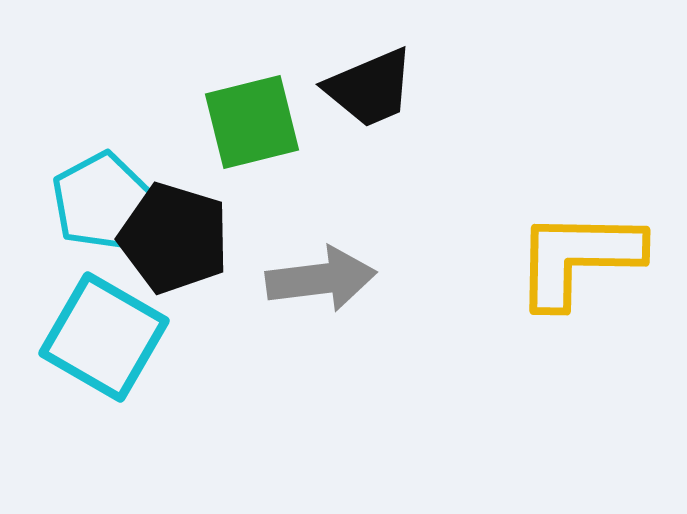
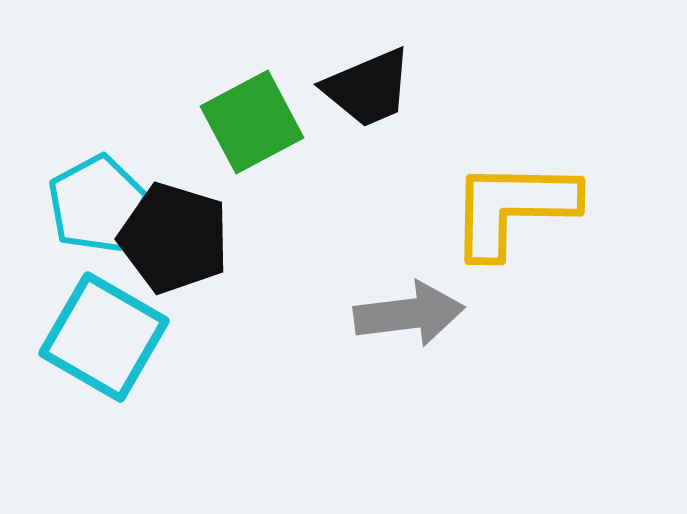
black trapezoid: moved 2 px left
green square: rotated 14 degrees counterclockwise
cyan pentagon: moved 4 px left, 3 px down
yellow L-shape: moved 65 px left, 50 px up
gray arrow: moved 88 px right, 35 px down
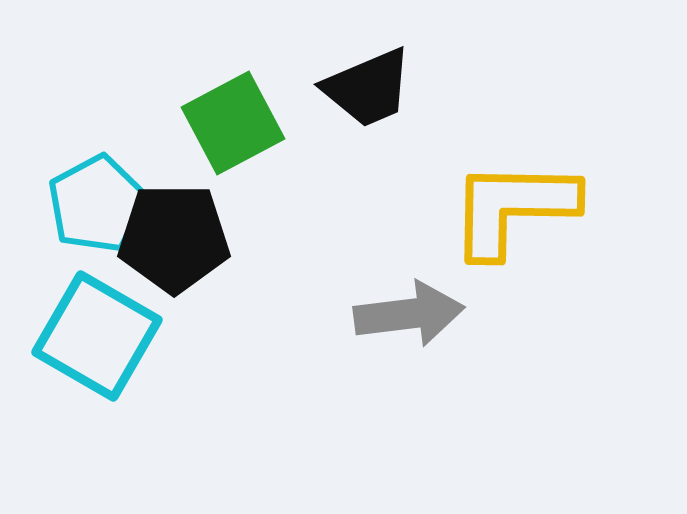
green square: moved 19 px left, 1 px down
black pentagon: rotated 17 degrees counterclockwise
cyan square: moved 7 px left, 1 px up
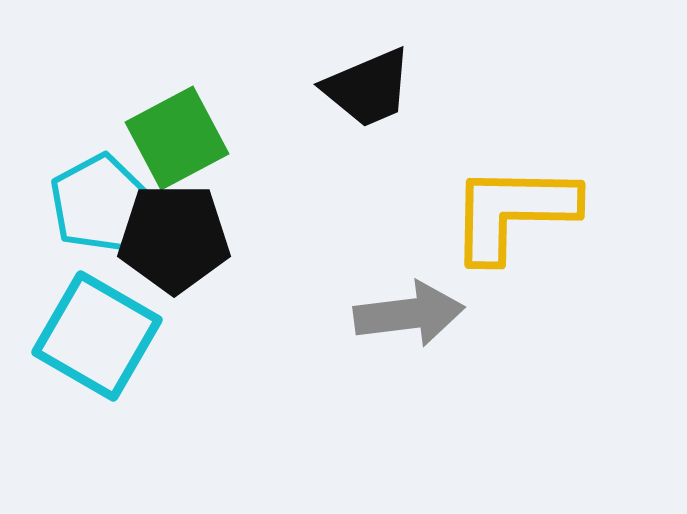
green square: moved 56 px left, 15 px down
cyan pentagon: moved 2 px right, 1 px up
yellow L-shape: moved 4 px down
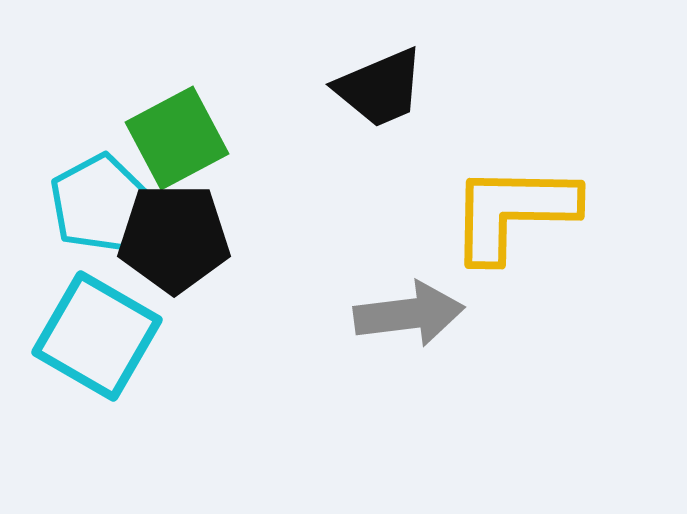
black trapezoid: moved 12 px right
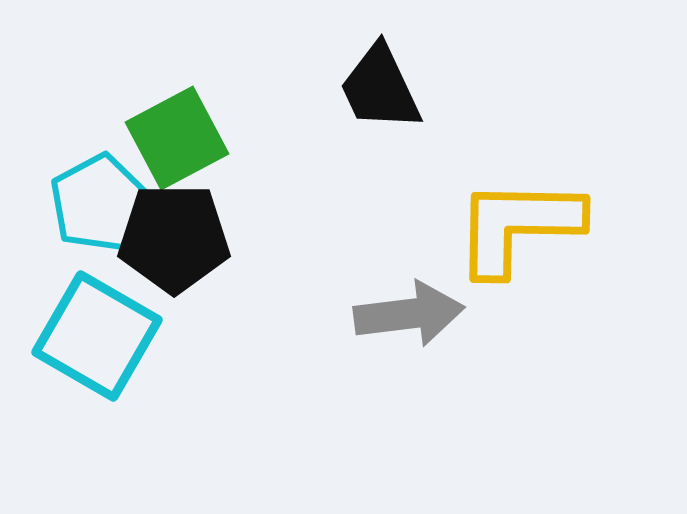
black trapezoid: rotated 88 degrees clockwise
yellow L-shape: moved 5 px right, 14 px down
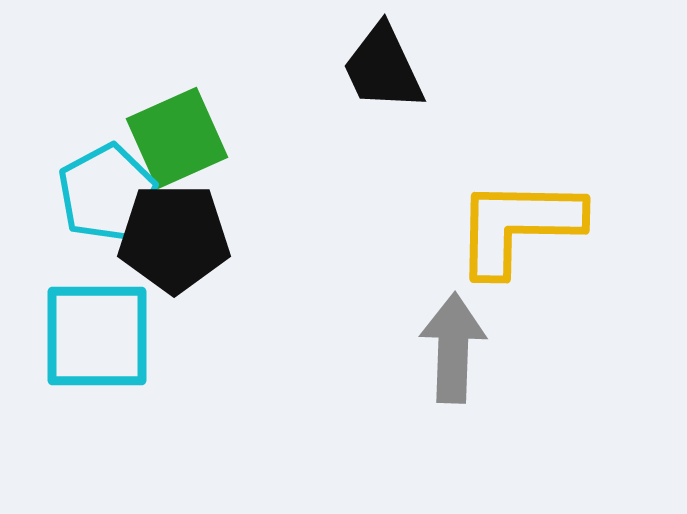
black trapezoid: moved 3 px right, 20 px up
green square: rotated 4 degrees clockwise
cyan pentagon: moved 8 px right, 10 px up
gray arrow: moved 44 px right, 34 px down; rotated 81 degrees counterclockwise
cyan square: rotated 30 degrees counterclockwise
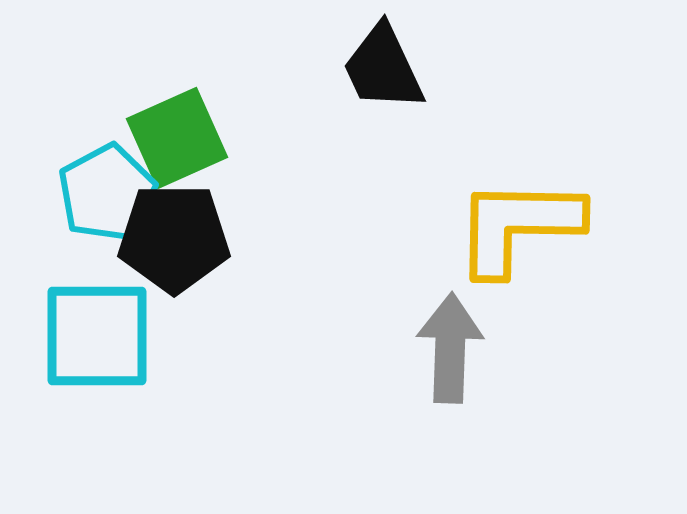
gray arrow: moved 3 px left
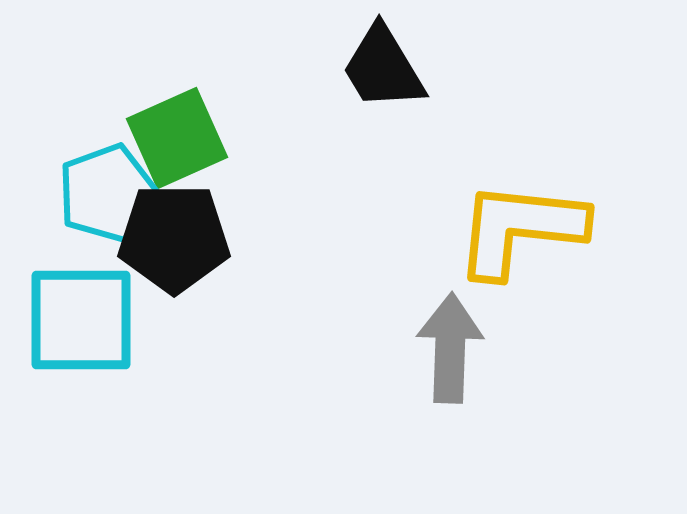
black trapezoid: rotated 6 degrees counterclockwise
cyan pentagon: rotated 8 degrees clockwise
yellow L-shape: moved 2 px right, 3 px down; rotated 5 degrees clockwise
cyan square: moved 16 px left, 16 px up
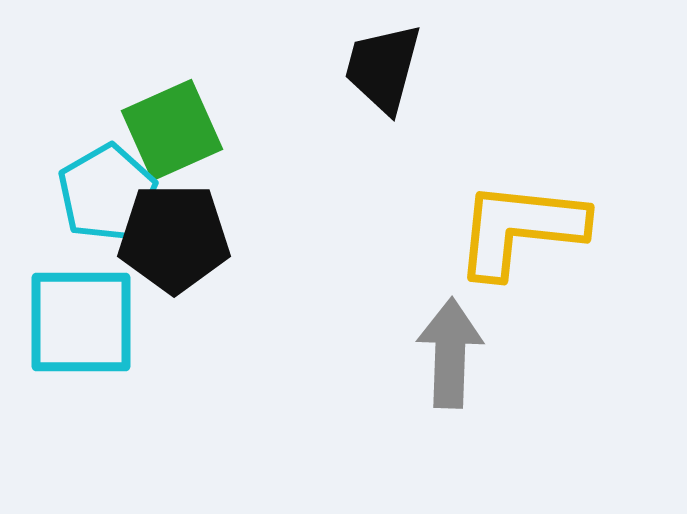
black trapezoid: rotated 46 degrees clockwise
green square: moved 5 px left, 8 px up
cyan pentagon: rotated 10 degrees counterclockwise
cyan square: moved 2 px down
gray arrow: moved 5 px down
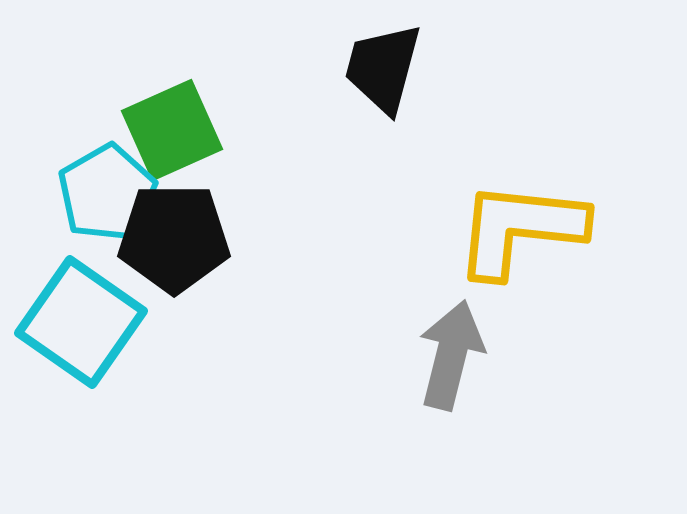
cyan square: rotated 35 degrees clockwise
gray arrow: moved 1 px right, 2 px down; rotated 12 degrees clockwise
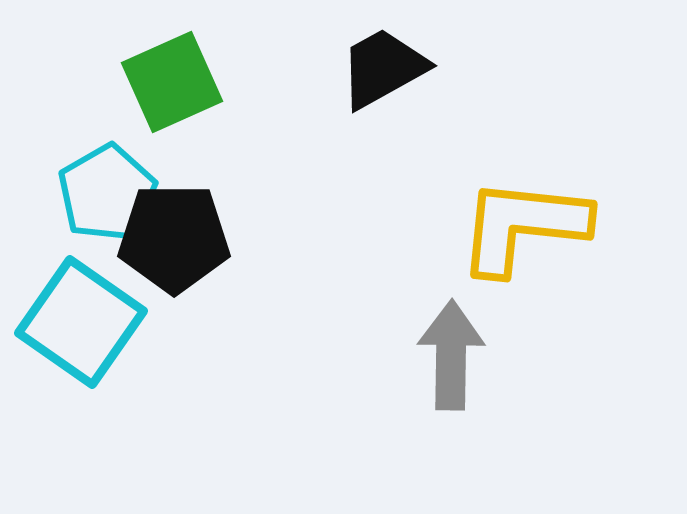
black trapezoid: rotated 46 degrees clockwise
green square: moved 48 px up
yellow L-shape: moved 3 px right, 3 px up
gray arrow: rotated 13 degrees counterclockwise
